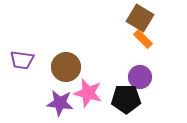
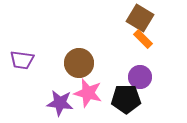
brown circle: moved 13 px right, 4 px up
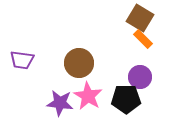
pink star: moved 3 px down; rotated 16 degrees clockwise
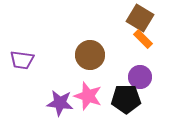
brown circle: moved 11 px right, 8 px up
pink star: rotated 12 degrees counterclockwise
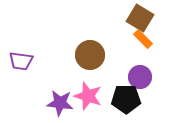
purple trapezoid: moved 1 px left, 1 px down
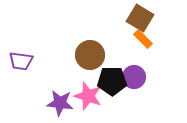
purple circle: moved 6 px left
black pentagon: moved 14 px left, 18 px up
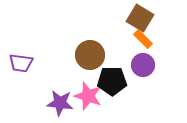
purple trapezoid: moved 2 px down
purple circle: moved 9 px right, 12 px up
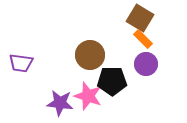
purple circle: moved 3 px right, 1 px up
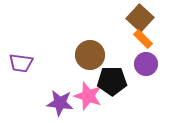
brown square: rotated 12 degrees clockwise
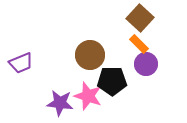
orange rectangle: moved 4 px left, 5 px down
purple trapezoid: rotated 30 degrees counterclockwise
